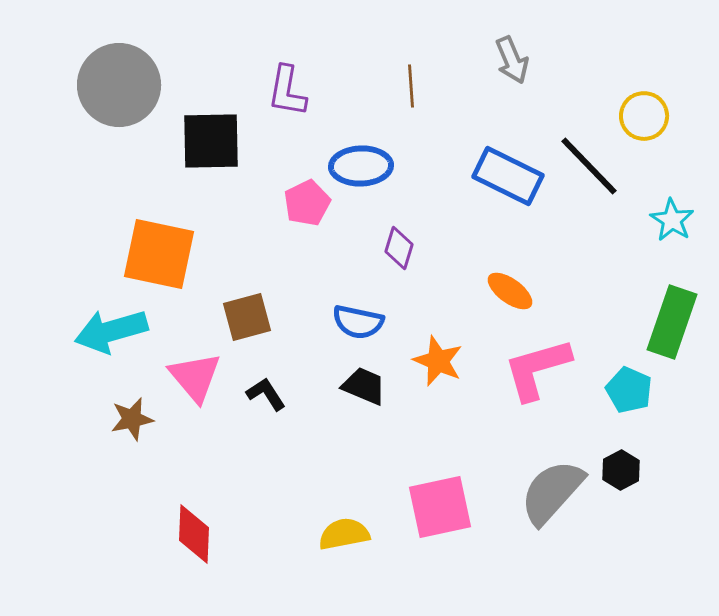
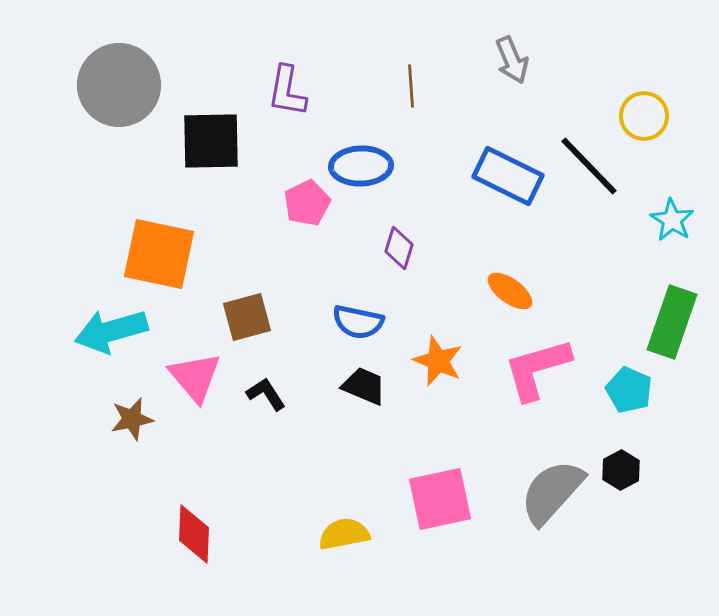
pink square: moved 8 px up
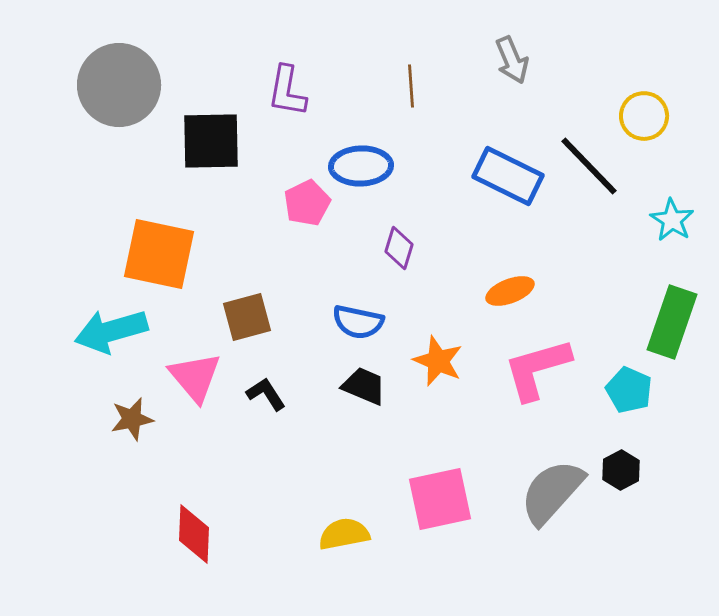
orange ellipse: rotated 57 degrees counterclockwise
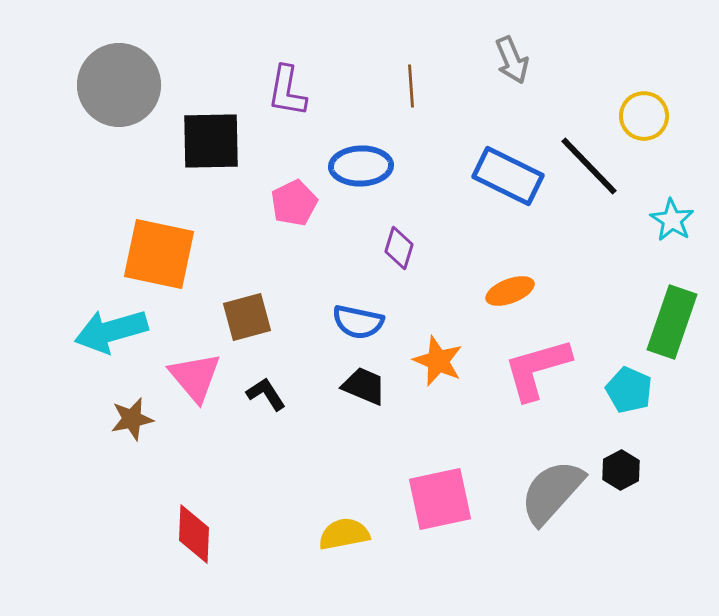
pink pentagon: moved 13 px left
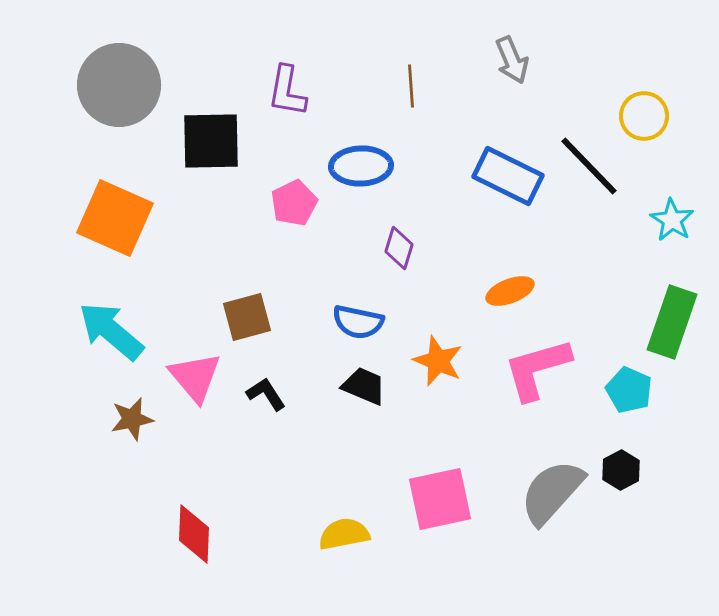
orange square: moved 44 px left, 36 px up; rotated 12 degrees clockwise
cyan arrow: rotated 56 degrees clockwise
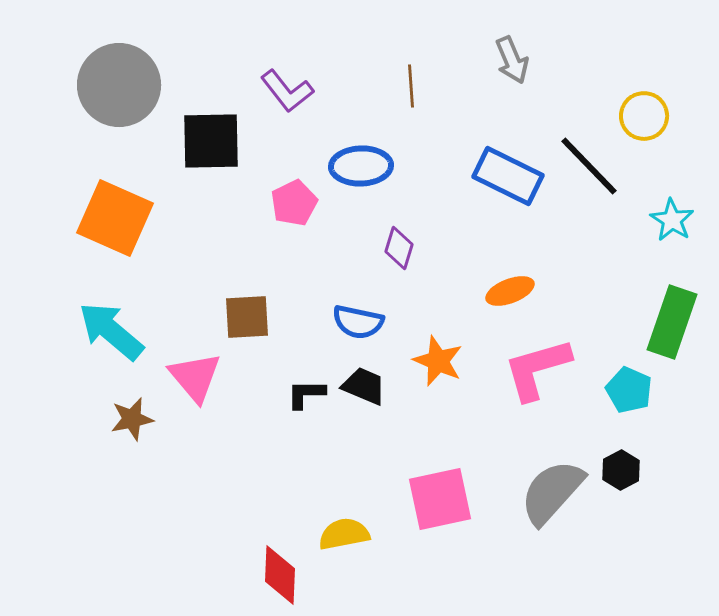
purple L-shape: rotated 48 degrees counterclockwise
brown square: rotated 12 degrees clockwise
black L-shape: moved 40 px right; rotated 57 degrees counterclockwise
red diamond: moved 86 px right, 41 px down
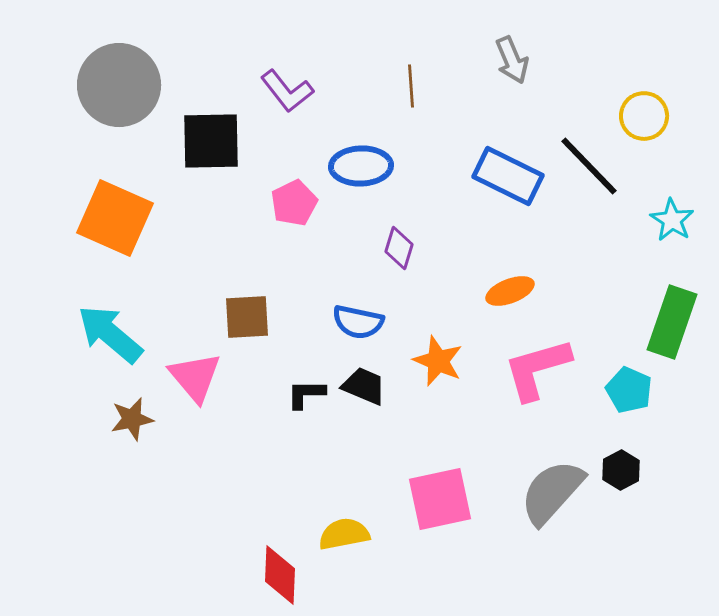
cyan arrow: moved 1 px left, 3 px down
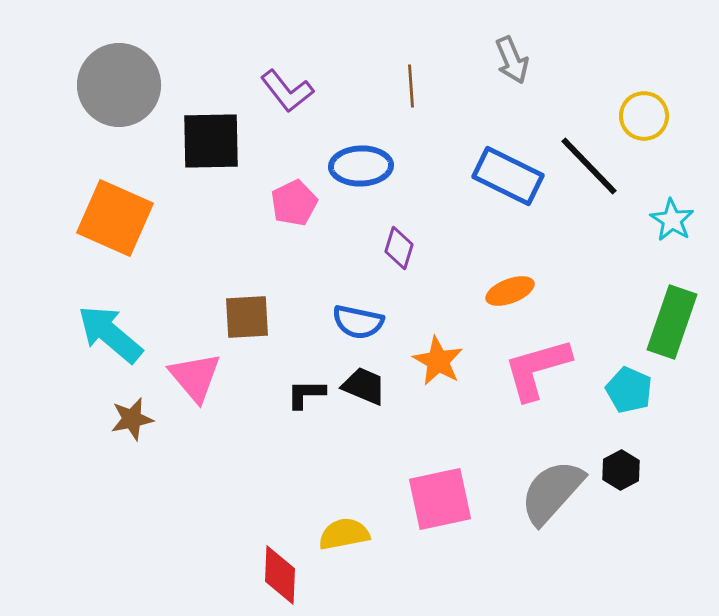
orange star: rotated 6 degrees clockwise
